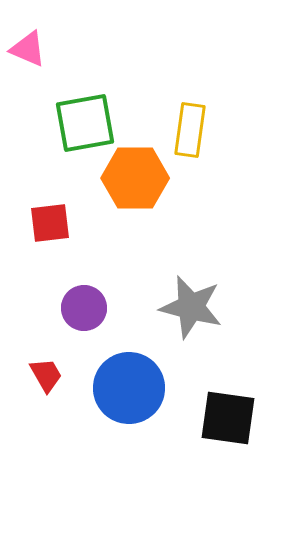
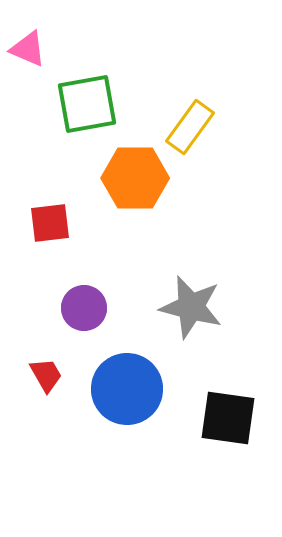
green square: moved 2 px right, 19 px up
yellow rectangle: moved 3 px up; rotated 28 degrees clockwise
blue circle: moved 2 px left, 1 px down
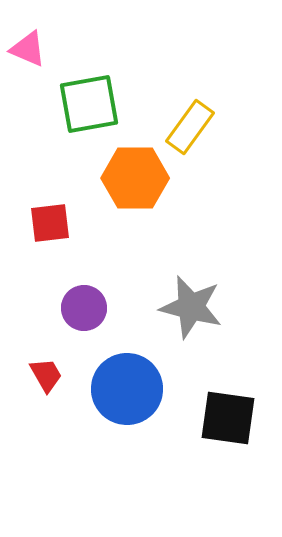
green square: moved 2 px right
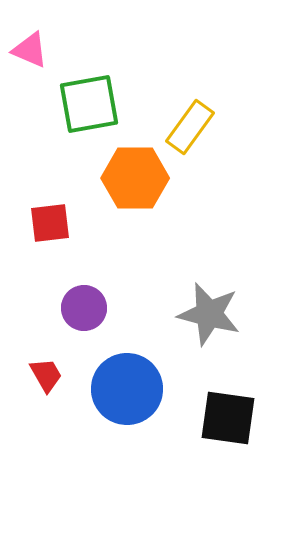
pink triangle: moved 2 px right, 1 px down
gray star: moved 18 px right, 7 px down
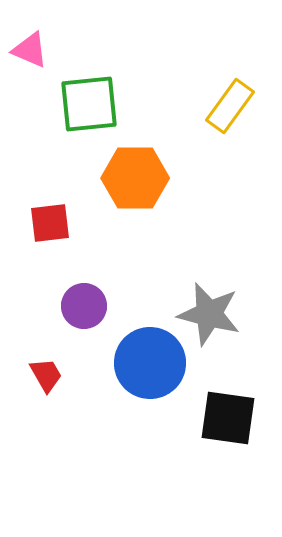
green square: rotated 4 degrees clockwise
yellow rectangle: moved 40 px right, 21 px up
purple circle: moved 2 px up
blue circle: moved 23 px right, 26 px up
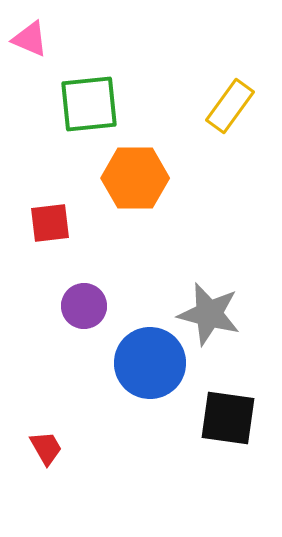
pink triangle: moved 11 px up
red trapezoid: moved 73 px down
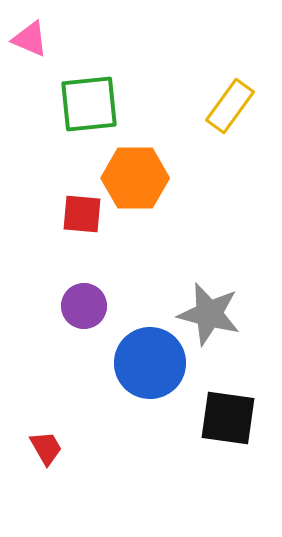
red square: moved 32 px right, 9 px up; rotated 12 degrees clockwise
